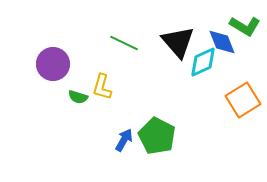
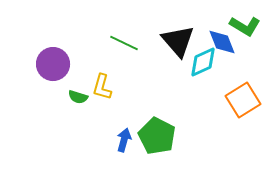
black triangle: moved 1 px up
blue arrow: rotated 15 degrees counterclockwise
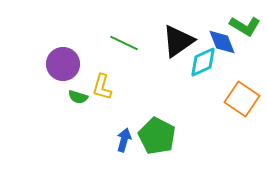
black triangle: rotated 36 degrees clockwise
purple circle: moved 10 px right
orange square: moved 1 px left, 1 px up; rotated 24 degrees counterclockwise
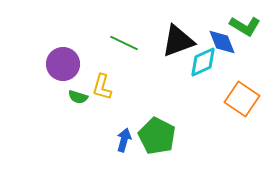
black triangle: rotated 15 degrees clockwise
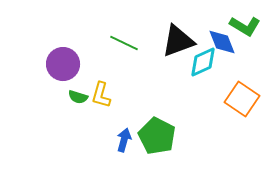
yellow L-shape: moved 1 px left, 8 px down
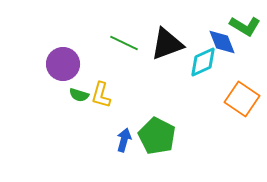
black triangle: moved 11 px left, 3 px down
green semicircle: moved 1 px right, 2 px up
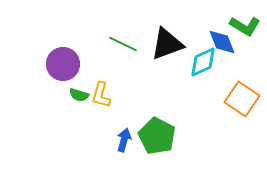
green line: moved 1 px left, 1 px down
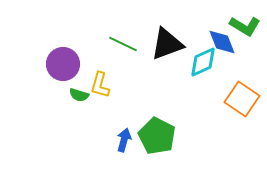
yellow L-shape: moved 1 px left, 10 px up
